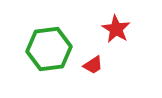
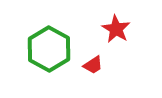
green hexagon: rotated 24 degrees counterclockwise
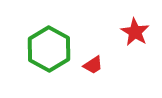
red star: moved 19 px right, 3 px down
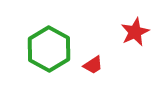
red star: rotated 16 degrees clockwise
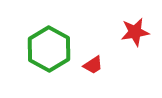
red star: rotated 16 degrees clockwise
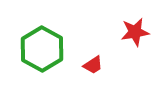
green hexagon: moved 7 px left
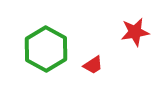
green hexagon: moved 4 px right
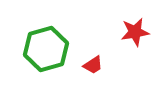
green hexagon: rotated 15 degrees clockwise
